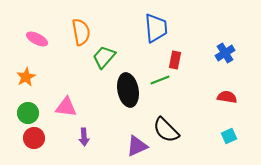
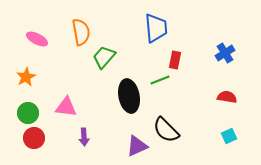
black ellipse: moved 1 px right, 6 px down
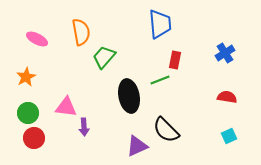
blue trapezoid: moved 4 px right, 4 px up
purple arrow: moved 10 px up
